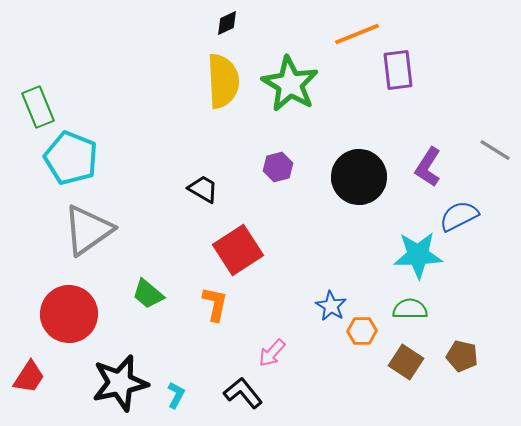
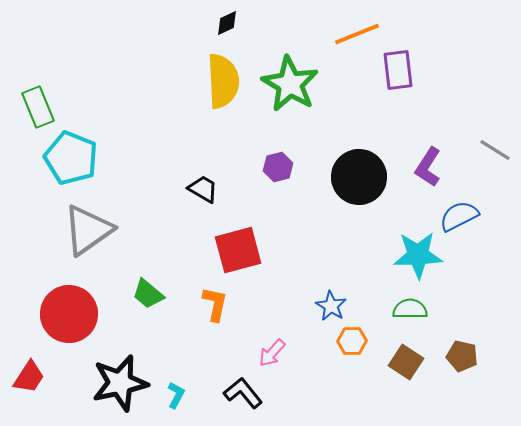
red square: rotated 18 degrees clockwise
orange hexagon: moved 10 px left, 10 px down
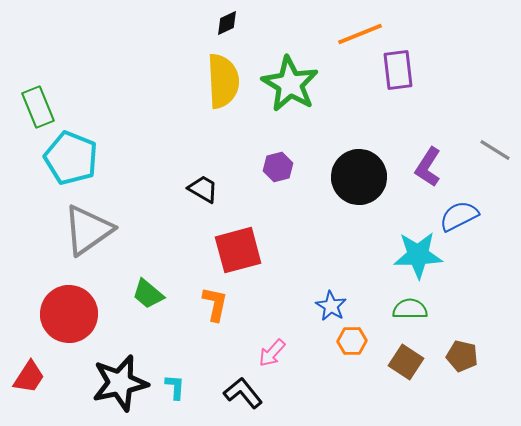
orange line: moved 3 px right
cyan L-shape: moved 1 px left, 8 px up; rotated 24 degrees counterclockwise
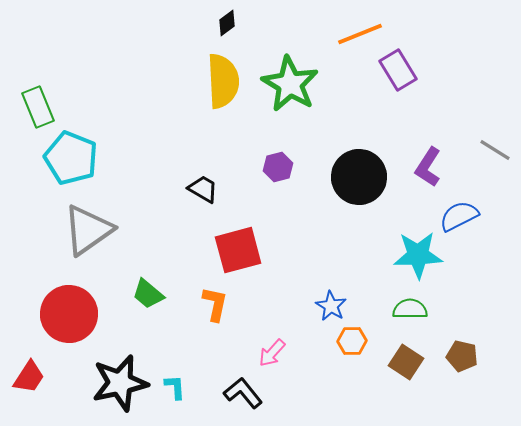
black diamond: rotated 12 degrees counterclockwise
purple rectangle: rotated 24 degrees counterclockwise
cyan L-shape: rotated 8 degrees counterclockwise
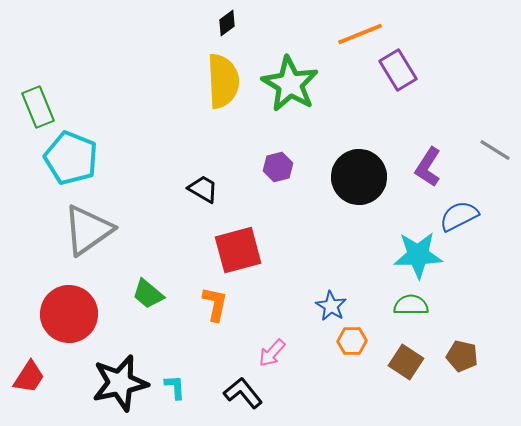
green semicircle: moved 1 px right, 4 px up
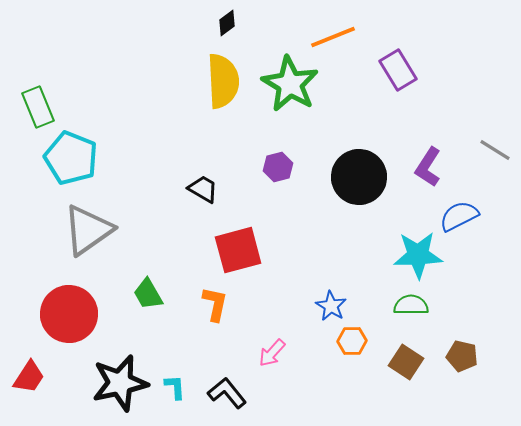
orange line: moved 27 px left, 3 px down
green trapezoid: rotated 20 degrees clockwise
black L-shape: moved 16 px left
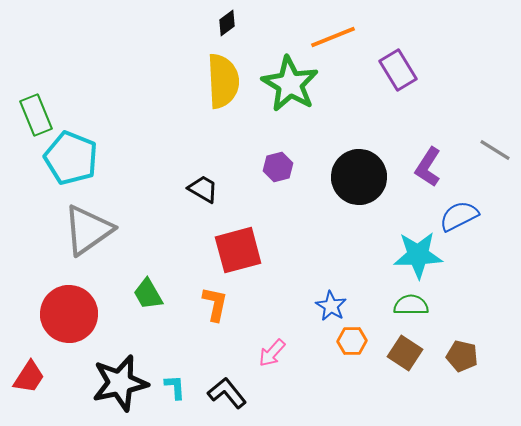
green rectangle: moved 2 px left, 8 px down
brown square: moved 1 px left, 9 px up
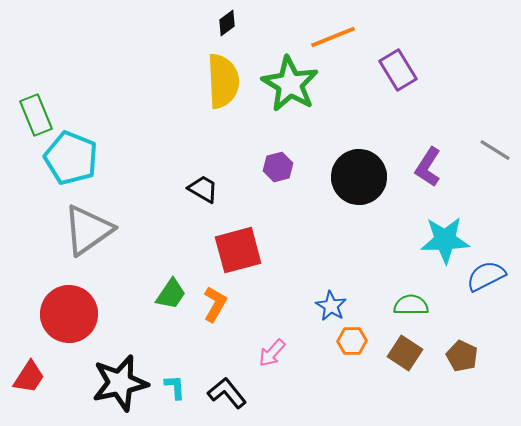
blue semicircle: moved 27 px right, 60 px down
cyan star: moved 27 px right, 15 px up
green trapezoid: moved 23 px right; rotated 116 degrees counterclockwise
orange L-shape: rotated 18 degrees clockwise
brown pentagon: rotated 12 degrees clockwise
